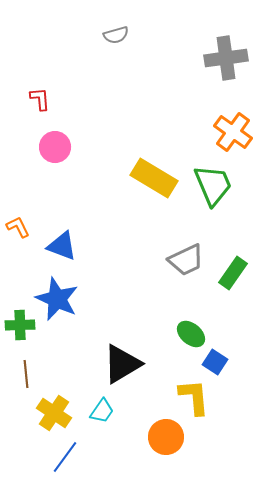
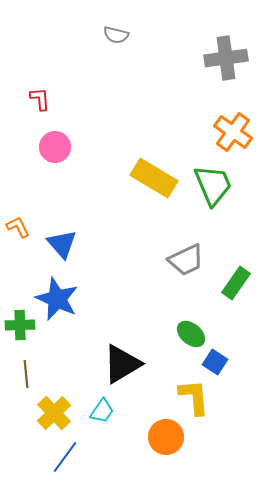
gray semicircle: rotated 30 degrees clockwise
blue triangle: moved 2 px up; rotated 28 degrees clockwise
green rectangle: moved 3 px right, 10 px down
yellow cross: rotated 12 degrees clockwise
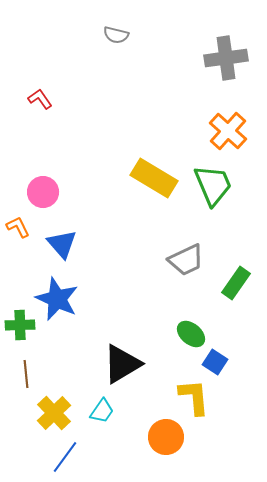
red L-shape: rotated 30 degrees counterclockwise
orange cross: moved 5 px left, 1 px up; rotated 6 degrees clockwise
pink circle: moved 12 px left, 45 px down
